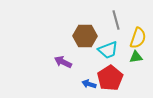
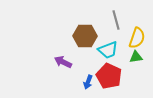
yellow semicircle: moved 1 px left
red pentagon: moved 1 px left, 2 px up; rotated 15 degrees counterclockwise
blue arrow: moved 1 px left, 2 px up; rotated 88 degrees counterclockwise
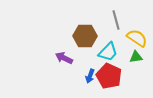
yellow semicircle: rotated 75 degrees counterclockwise
cyan trapezoid: moved 2 px down; rotated 25 degrees counterclockwise
purple arrow: moved 1 px right, 4 px up
blue arrow: moved 2 px right, 6 px up
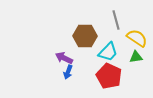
blue arrow: moved 22 px left, 4 px up
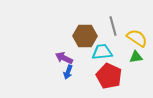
gray line: moved 3 px left, 6 px down
cyan trapezoid: moved 6 px left; rotated 140 degrees counterclockwise
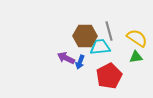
gray line: moved 4 px left, 5 px down
cyan trapezoid: moved 2 px left, 5 px up
purple arrow: moved 2 px right
blue arrow: moved 12 px right, 10 px up
red pentagon: rotated 20 degrees clockwise
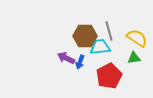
green triangle: moved 2 px left, 1 px down
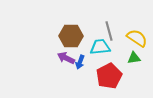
brown hexagon: moved 14 px left
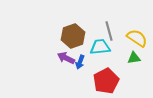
brown hexagon: moved 2 px right; rotated 20 degrees counterclockwise
red pentagon: moved 3 px left, 5 px down
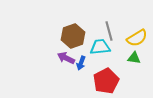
yellow semicircle: rotated 115 degrees clockwise
green triangle: rotated 16 degrees clockwise
blue arrow: moved 1 px right, 1 px down
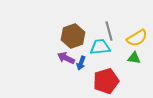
red pentagon: rotated 10 degrees clockwise
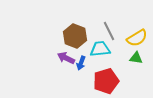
gray line: rotated 12 degrees counterclockwise
brown hexagon: moved 2 px right; rotated 20 degrees counterclockwise
cyan trapezoid: moved 2 px down
green triangle: moved 2 px right
